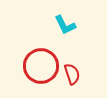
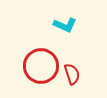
cyan L-shape: rotated 40 degrees counterclockwise
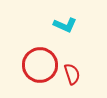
red circle: moved 1 px left, 1 px up
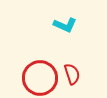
red circle: moved 13 px down
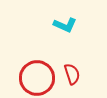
red circle: moved 3 px left
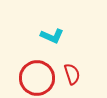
cyan L-shape: moved 13 px left, 11 px down
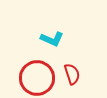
cyan L-shape: moved 3 px down
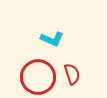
red circle: moved 1 px right, 1 px up
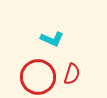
red semicircle: rotated 35 degrees clockwise
